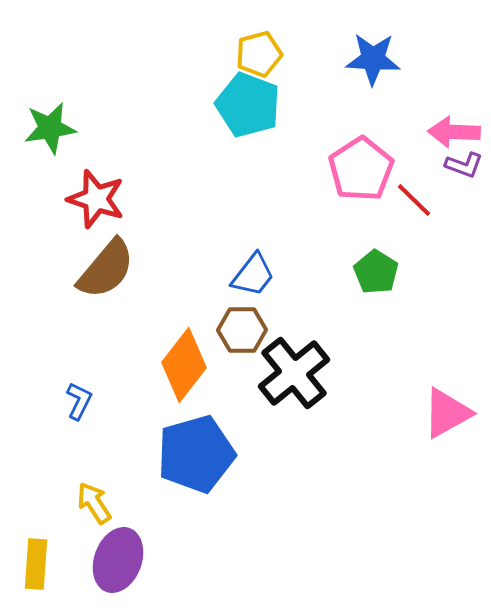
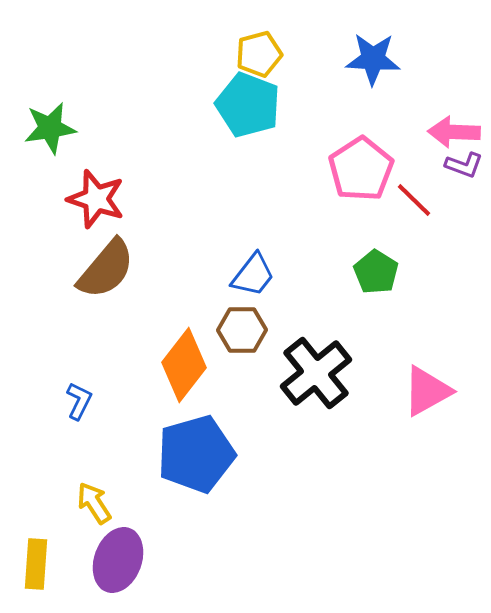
black cross: moved 22 px right
pink triangle: moved 20 px left, 22 px up
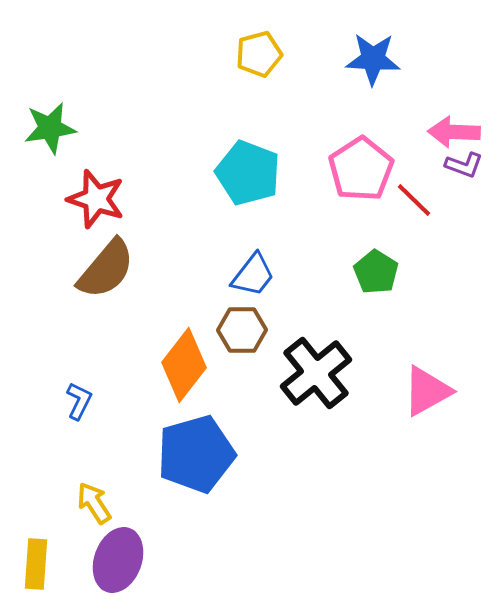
cyan pentagon: moved 68 px down
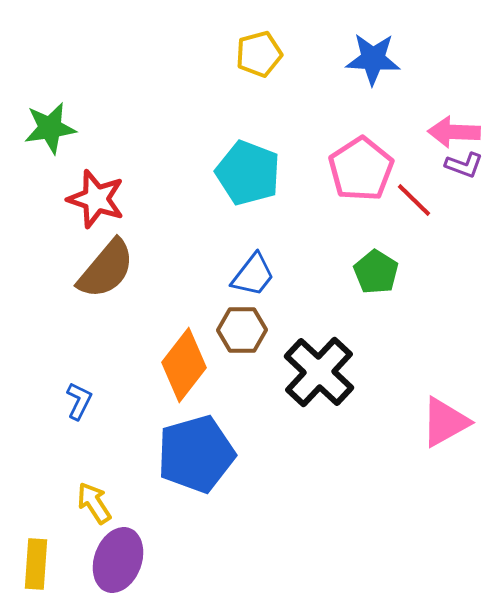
black cross: moved 3 px right, 1 px up; rotated 8 degrees counterclockwise
pink triangle: moved 18 px right, 31 px down
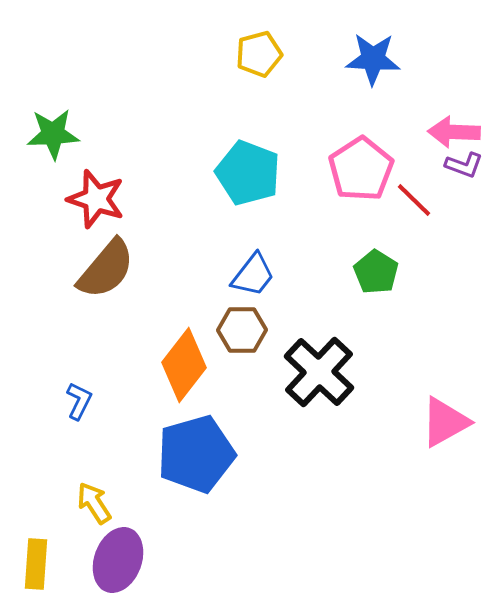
green star: moved 3 px right, 6 px down; rotated 6 degrees clockwise
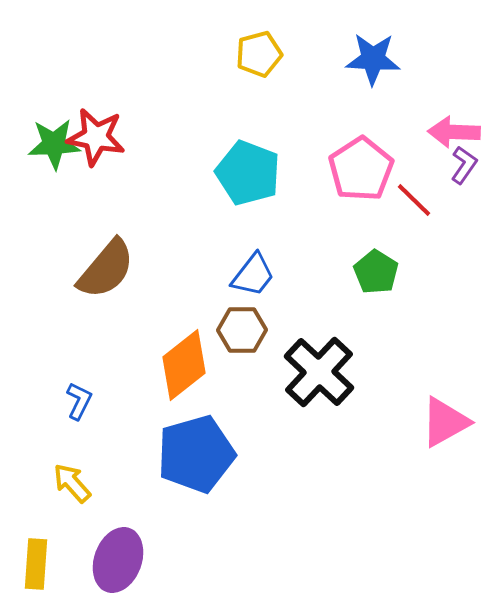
green star: moved 1 px right, 10 px down
purple L-shape: rotated 75 degrees counterclockwise
red star: moved 62 px up; rotated 8 degrees counterclockwise
orange diamond: rotated 14 degrees clockwise
yellow arrow: moved 22 px left, 20 px up; rotated 9 degrees counterclockwise
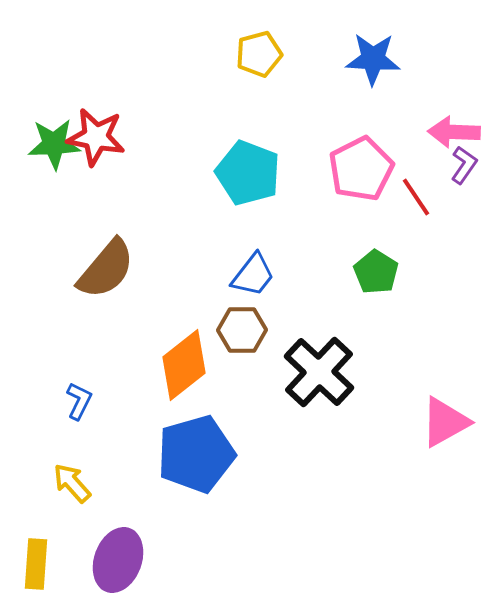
pink pentagon: rotated 6 degrees clockwise
red line: moved 2 px right, 3 px up; rotated 12 degrees clockwise
